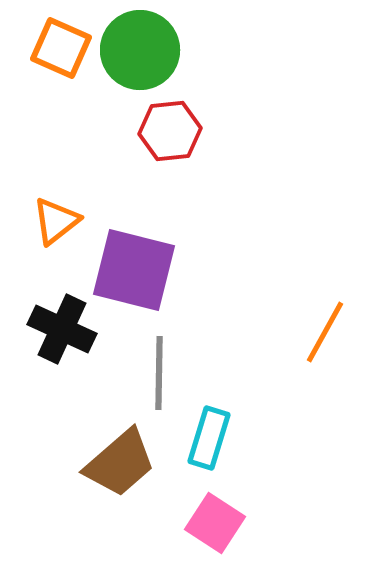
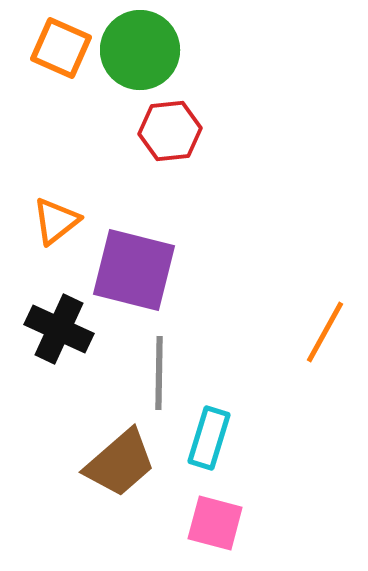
black cross: moved 3 px left
pink square: rotated 18 degrees counterclockwise
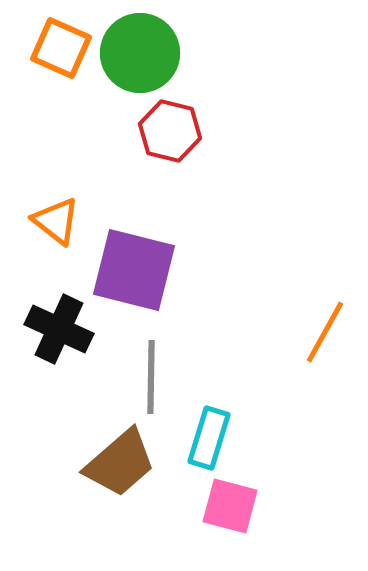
green circle: moved 3 px down
red hexagon: rotated 20 degrees clockwise
orange triangle: rotated 44 degrees counterclockwise
gray line: moved 8 px left, 4 px down
pink square: moved 15 px right, 17 px up
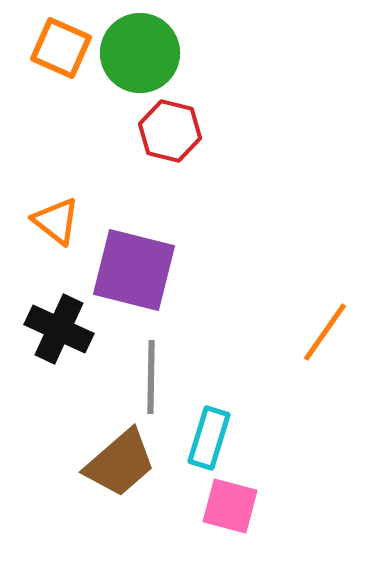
orange line: rotated 6 degrees clockwise
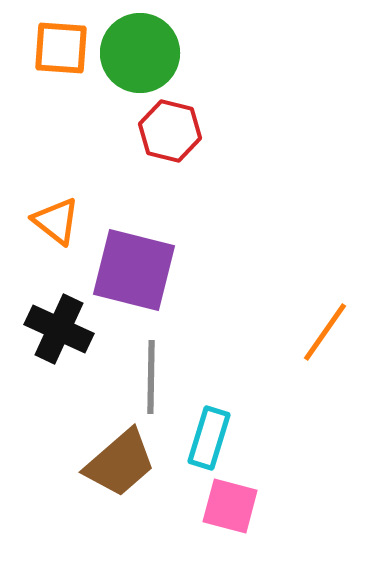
orange square: rotated 20 degrees counterclockwise
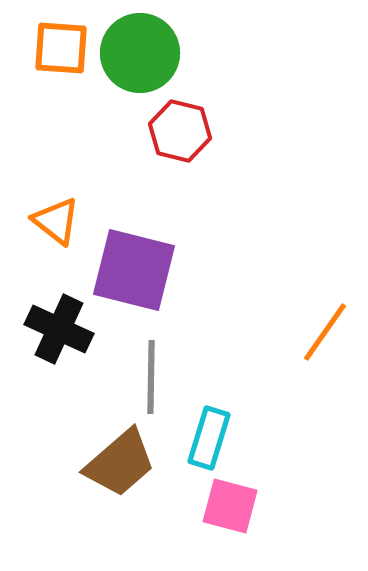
red hexagon: moved 10 px right
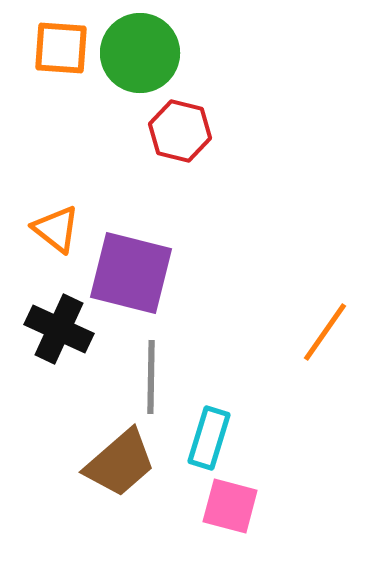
orange triangle: moved 8 px down
purple square: moved 3 px left, 3 px down
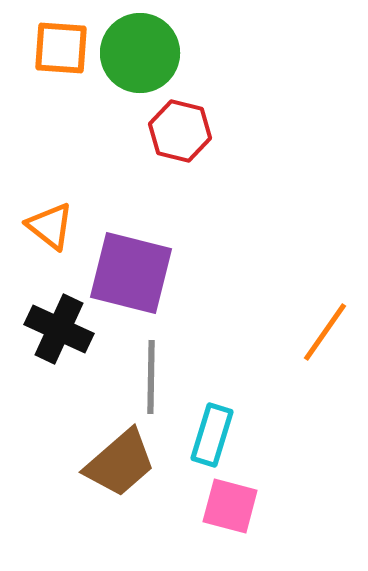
orange triangle: moved 6 px left, 3 px up
cyan rectangle: moved 3 px right, 3 px up
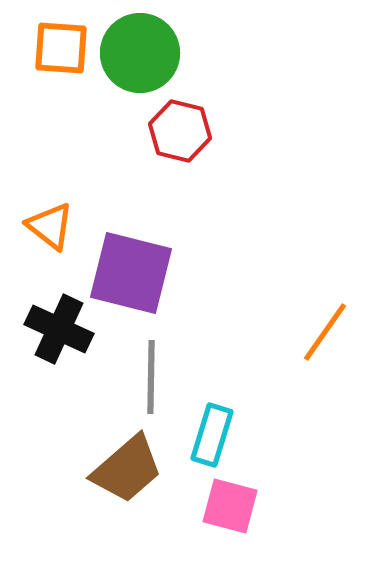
brown trapezoid: moved 7 px right, 6 px down
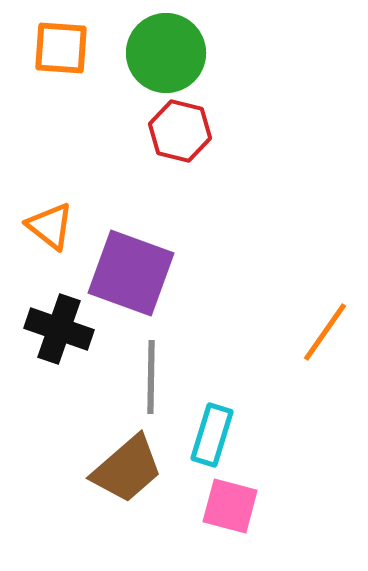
green circle: moved 26 px right
purple square: rotated 6 degrees clockwise
black cross: rotated 6 degrees counterclockwise
